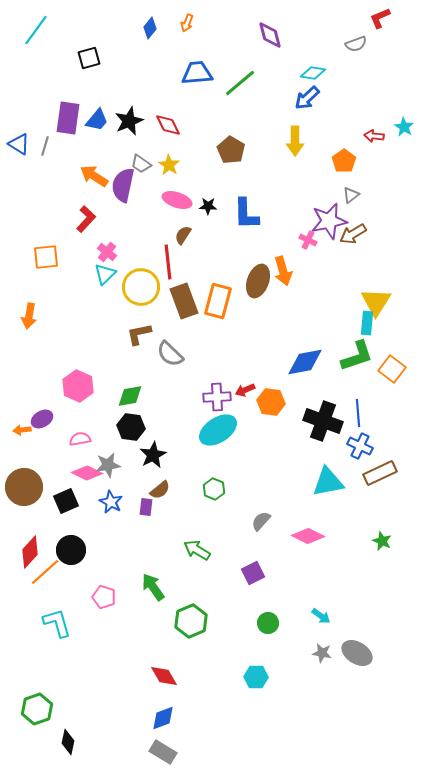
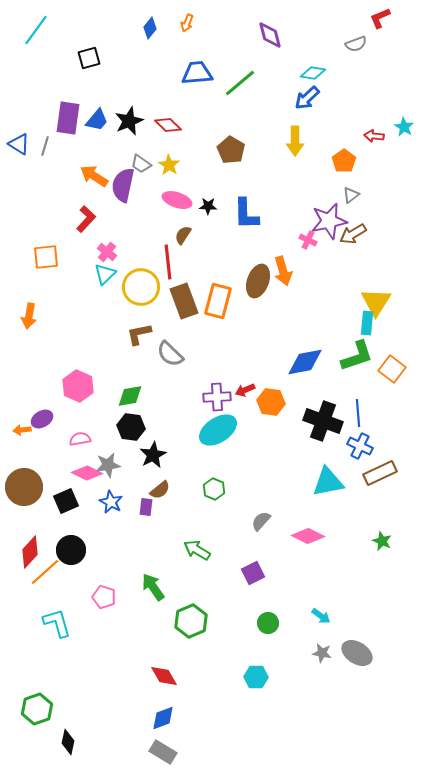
red diamond at (168, 125): rotated 20 degrees counterclockwise
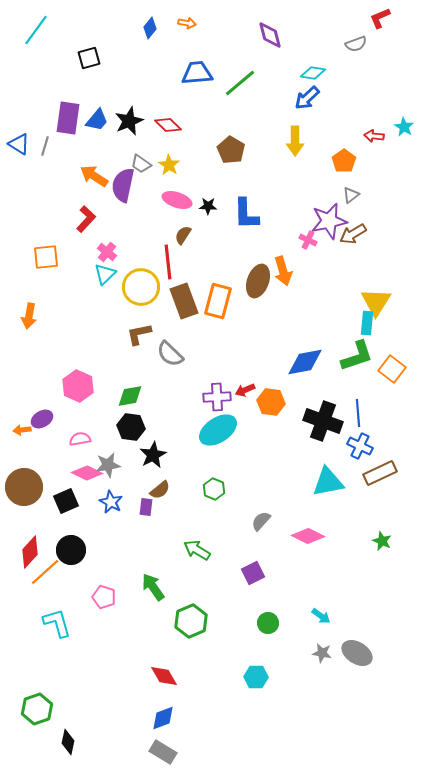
orange arrow at (187, 23): rotated 102 degrees counterclockwise
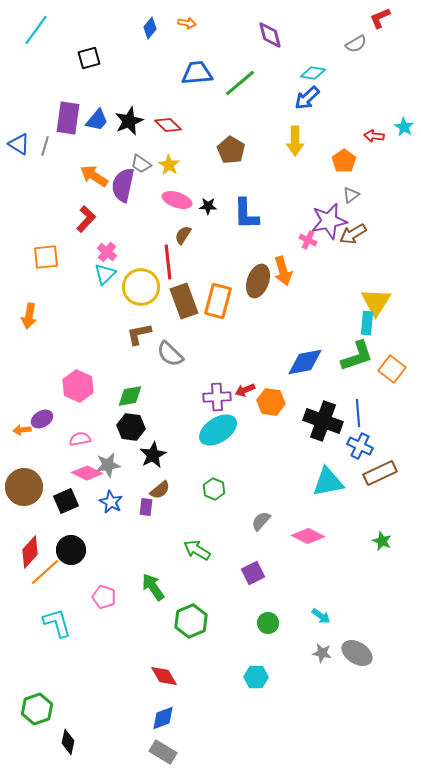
gray semicircle at (356, 44): rotated 10 degrees counterclockwise
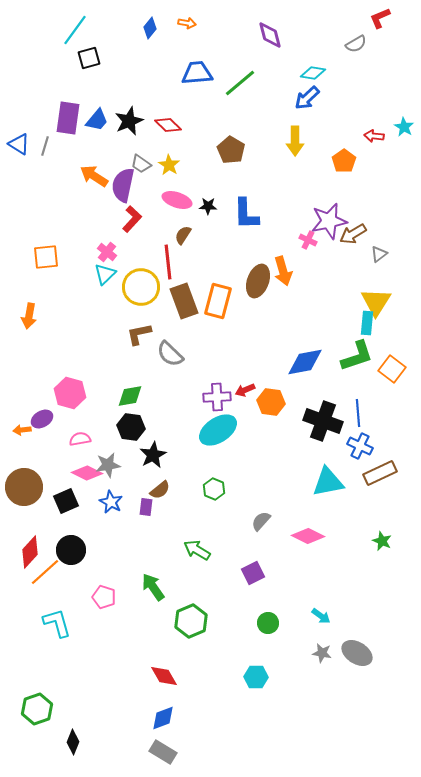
cyan line at (36, 30): moved 39 px right
gray triangle at (351, 195): moved 28 px right, 59 px down
red L-shape at (86, 219): moved 46 px right
pink hexagon at (78, 386): moved 8 px left, 7 px down; rotated 8 degrees counterclockwise
black diamond at (68, 742): moved 5 px right; rotated 10 degrees clockwise
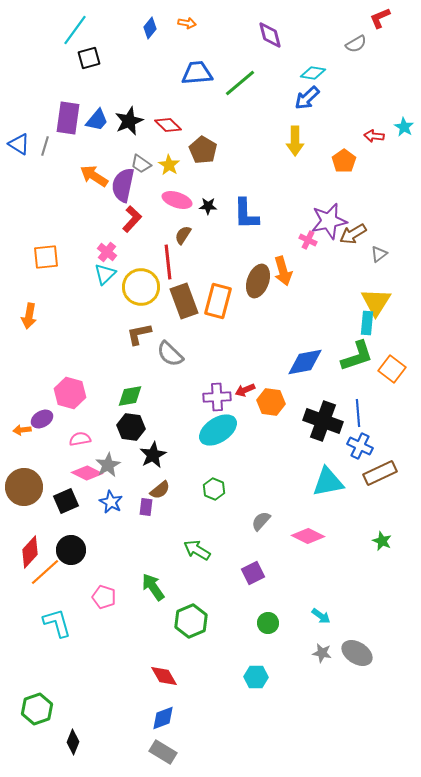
brown pentagon at (231, 150): moved 28 px left
gray star at (108, 465): rotated 20 degrees counterclockwise
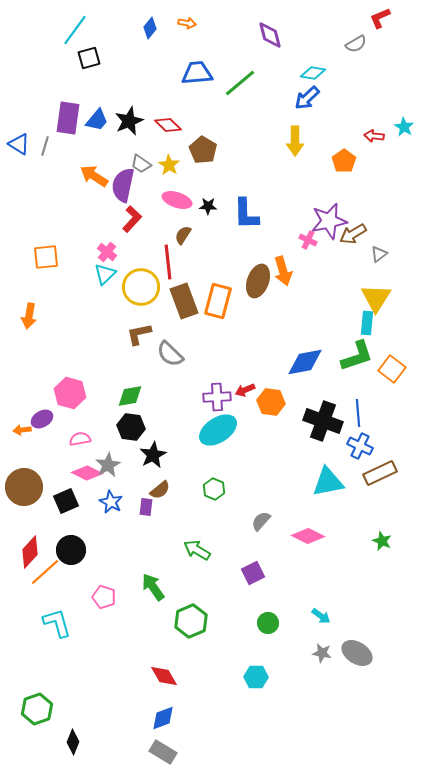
yellow triangle at (376, 302): moved 4 px up
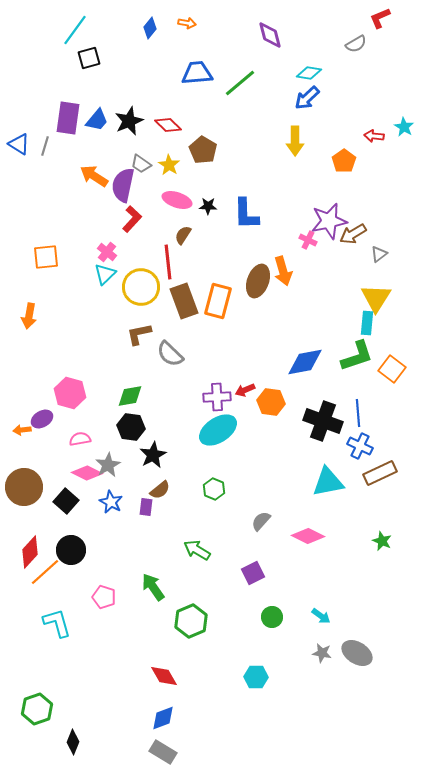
cyan diamond at (313, 73): moved 4 px left
black square at (66, 501): rotated 25 degrees counterclockwise
green circle at (268, 623): moved 4 px right, 6 px up
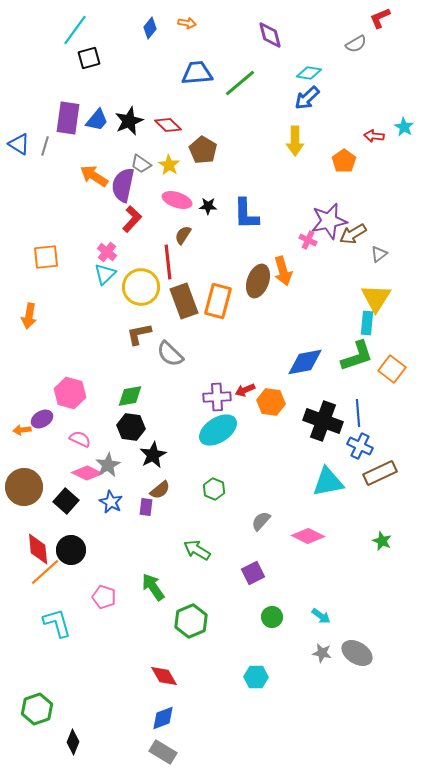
pink semicircle at (80, 439): rotated 35 degrees clockwise
red diamond at (30, 552): moved 8 px right, 3 px up; rotated 48 degrees counterclockwise
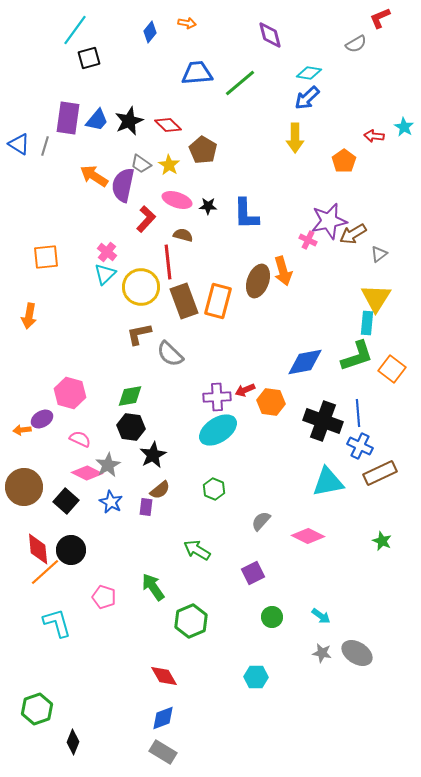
blue diamond at (150, 28): moved 4 px down
yellow arrow at (295, 141): moved 3 px up
red L-shape at (132, 219): moved 14 px right
brown semicircle at (183, 235): rotated 72 degrees clockwise
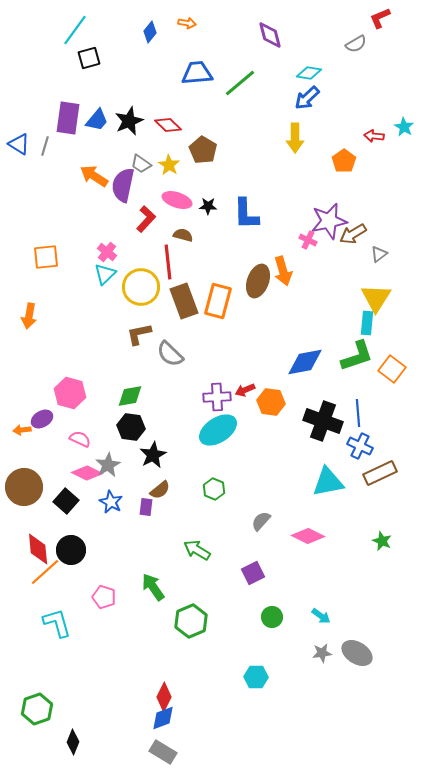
gray star at (322, 653): rotated 18 degrees counterclockwise
red diamond at (164, 676): moved 21 px down; rotated 56 degrees clockwise
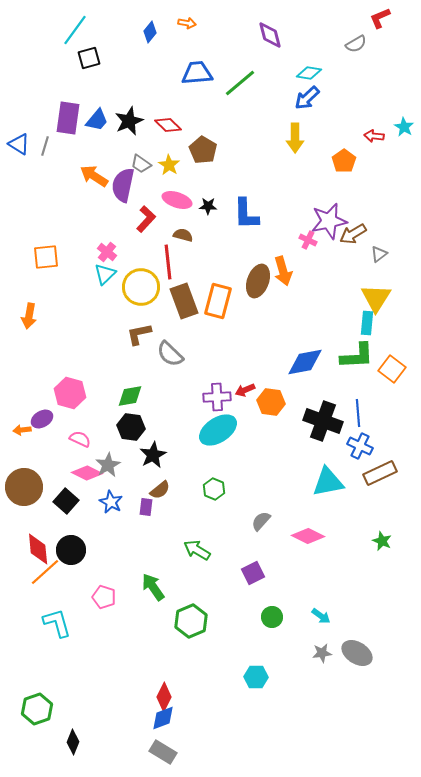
green L-shape at (357, 356): rotated 15 degrees clockwise
